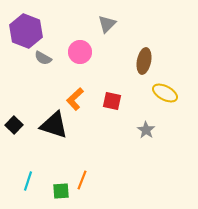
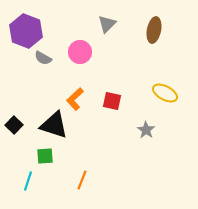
brown ellipse: moved 10 px right, 31 px up
green square: moved 16 px left, 35 px up
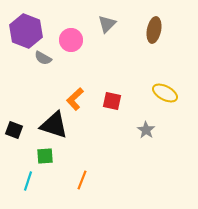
pink circle: moved 9 px left, 12 px up
black square: moved 5 px down; rotated 24 degrees counterclockwise
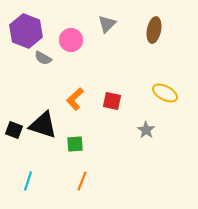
black triangle: moved 11 px left
green square: moved 30 px right, 12 px up
orange line: moved 1 px down
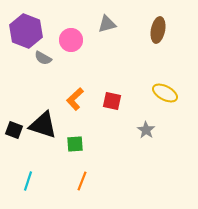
gray triangle: rotated 30 degrees clockwise
brown ellipse: moved 4 px right
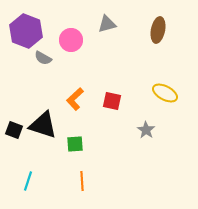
orange line: rotated 24 degrees counterclockwise
